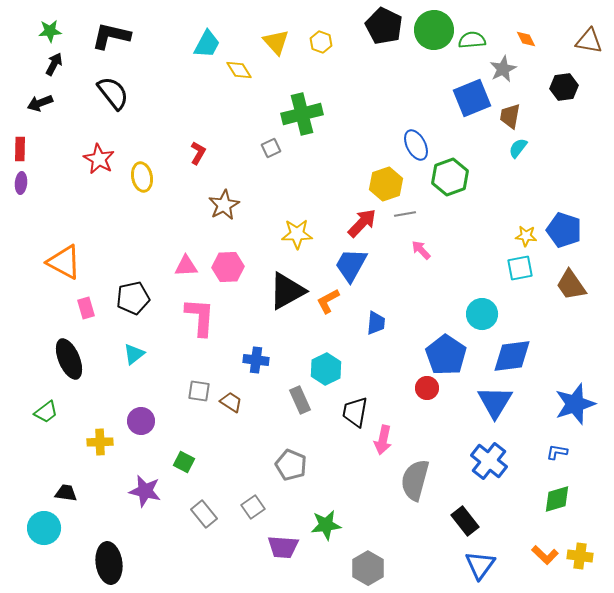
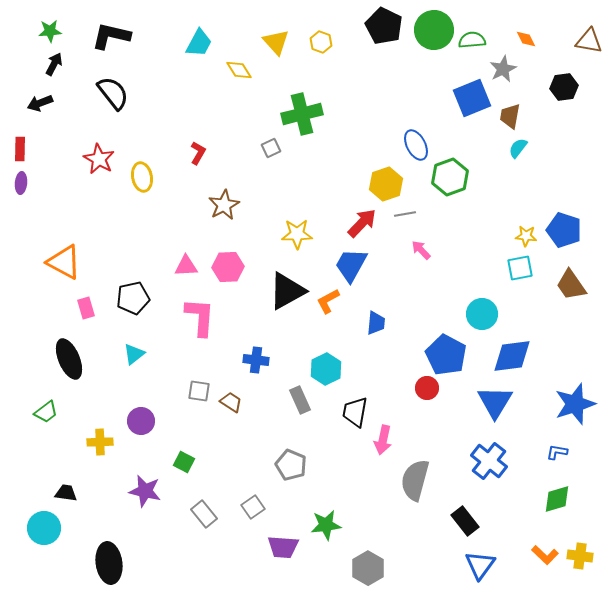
cyan trapezoid at (207, 44): moved 8 px left, 1 px up
blue pentagon at (446, 355): rotated 6 degrees counterclockwise
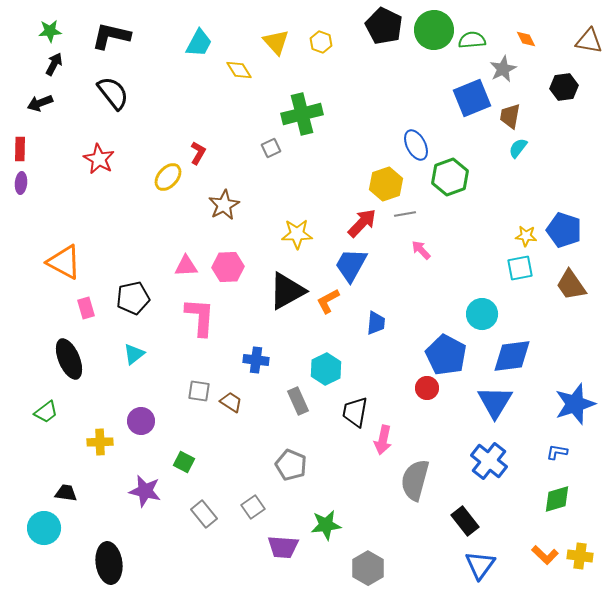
yellow ellipse at (142, 177): moved 26 px right; rotated 52 degrees clockwise
gray rectangle at (300, 400): moved 2 px left, 1 px down
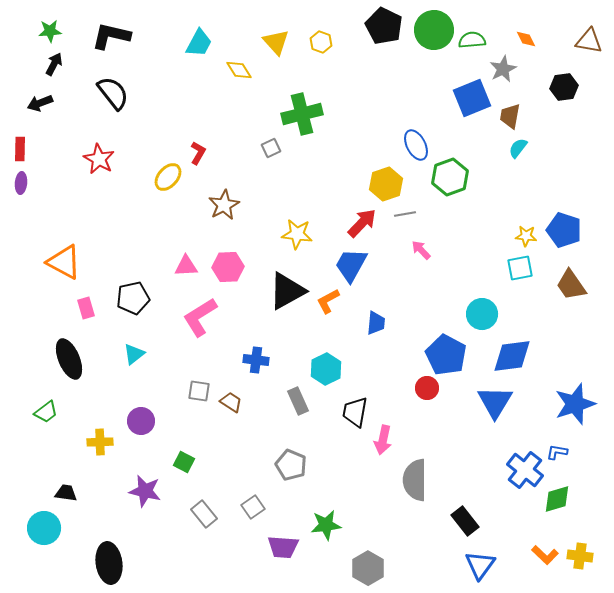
yellow star at (297, 234): rotated 8 degrees clockwise
pink L-shape at (200, 317): rotated 126 degrees counterclockwise
blue cross at (489, 461): moved 36 px right, 9 px down
gray semicircle at (415, 480): rotated 15 degrees counterclockwise
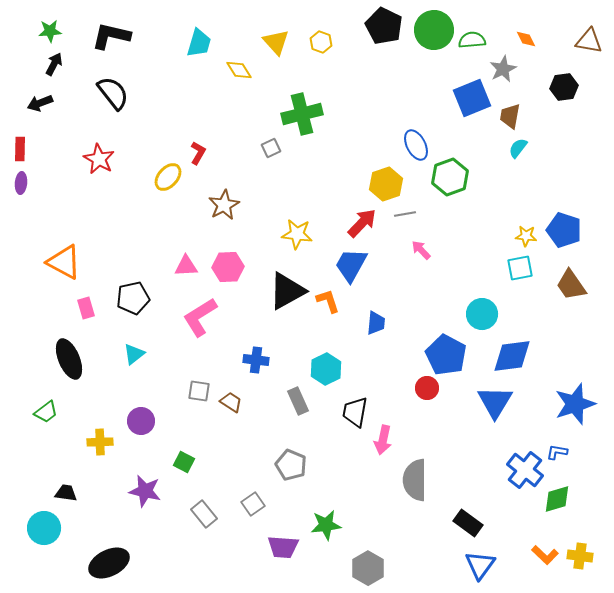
cyan trapezoid at (199, 43): rotated 12 degrees counterclockwise
orange L-shape at (328, 301): rotated 100 degrees clockwise
gray square at (253, 507): moved 3 px up
black rectangle at (465, 521): moved 3 px right, 2 px down; rotated 16 degrees counterclockwise
black ellipse at (109, 563): rotated 72 degrees clockwise
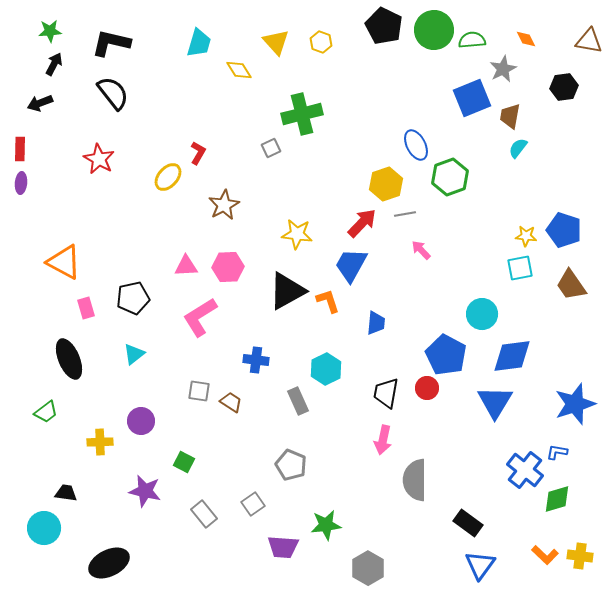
black L-shape at (111, 36): moved 7 px down
black trapezoid at (355, 412): moved 31 px right, 19 px up
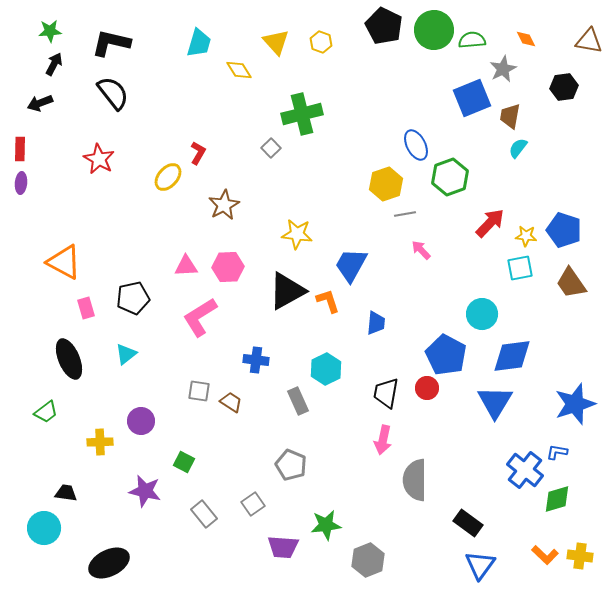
gray square at (271, 148): rotated 18 degrees counterclockwise
red arrow at (362, 223): moved 128 px right
brown trapezoid at (571, 285): moved 2 px up
cyan triangle at (134, 354): moved 8 px left
gray hexagon at (368, 568): moved 8 px up; rotated 8 degrees clockwise
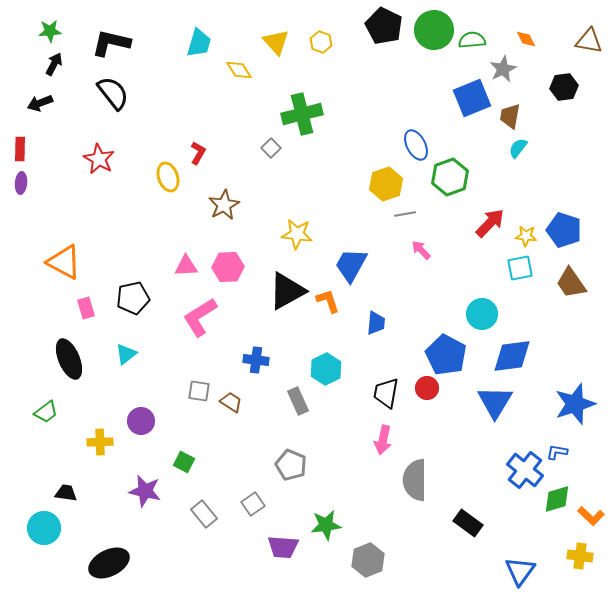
yellow ellipse at (168, 177): rotated 60 degrees counterclockwise
orange L-shape at (545, 555): moved 46 px right, 39 px up
blue triangle at (480, 565): moved 40 px right, 6 px down
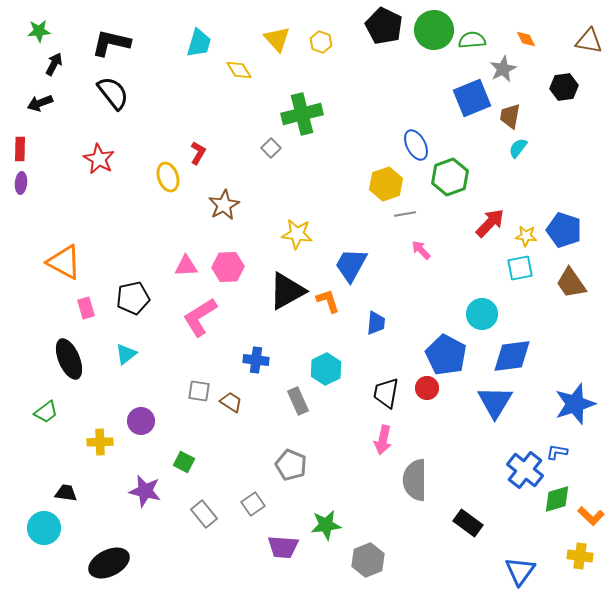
green star at (50, 31): moved 11 px left
yellow triangle at (276, 42): moved 1 px right, 3 px up
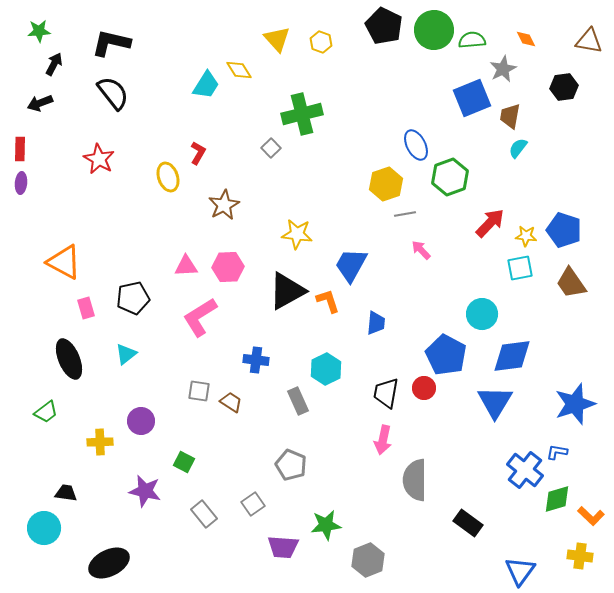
cyan trapezoid at (199, 43): moved 7 px right, 42 px down; rotated 16 degrees clockwise
red circle at (427, 388): moved 3 px left
